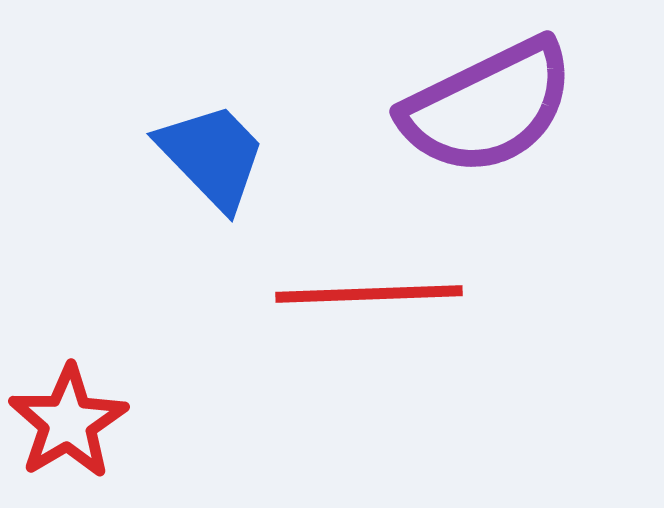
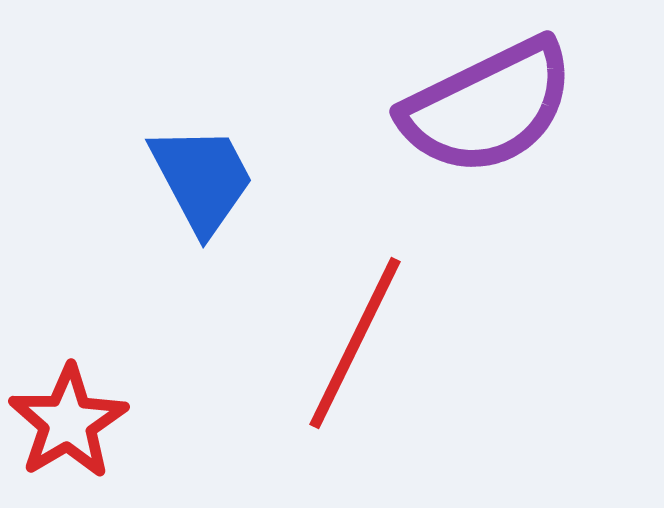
blue trapezoid: moved 10 px left, 23 px down; rotated 16 degrees clockwise
red line: moved 14 px left, 49 px down; rotated 62 degrees counterclockwise
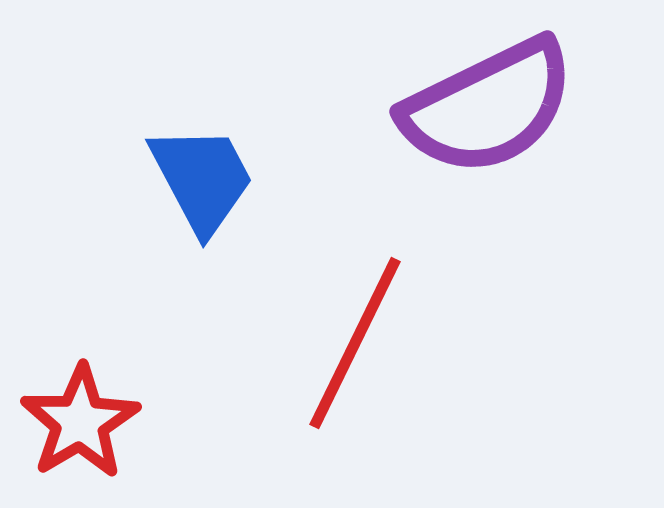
red star: moved 12 px right
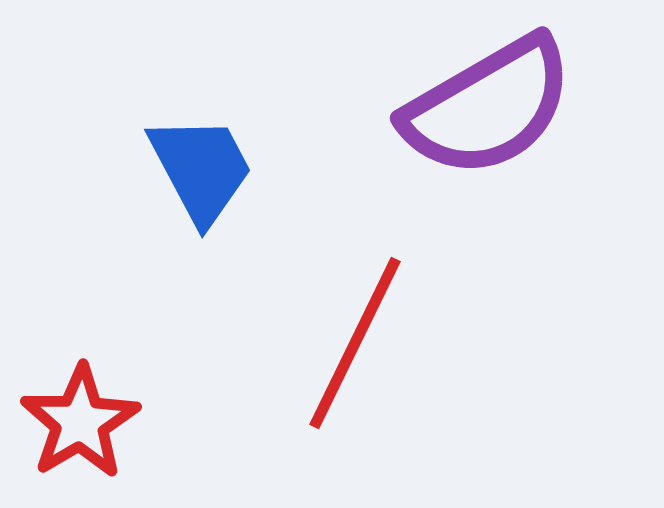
purple semicircle: rotated 4 degrees counterclockwise
blue trapezoid: moved 1 px left, 10 px up
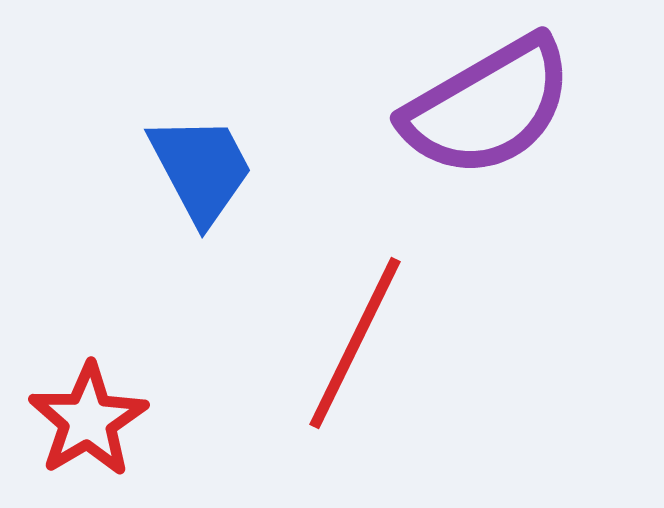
red star: moved 8 px right, 2 px up
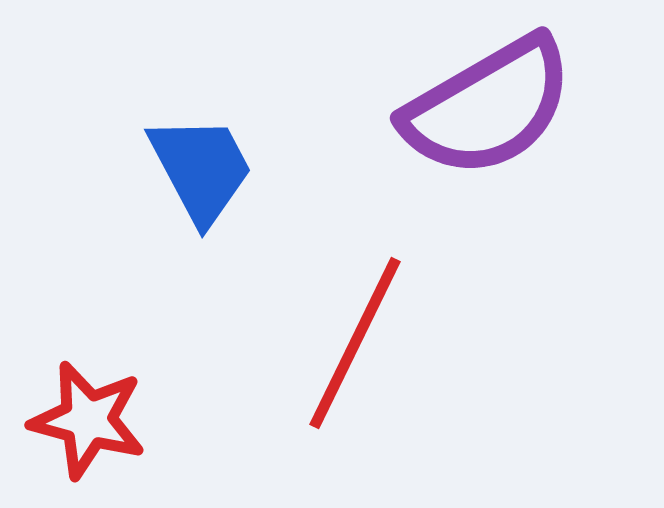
red star: rotated 26 degrees counterclockwise
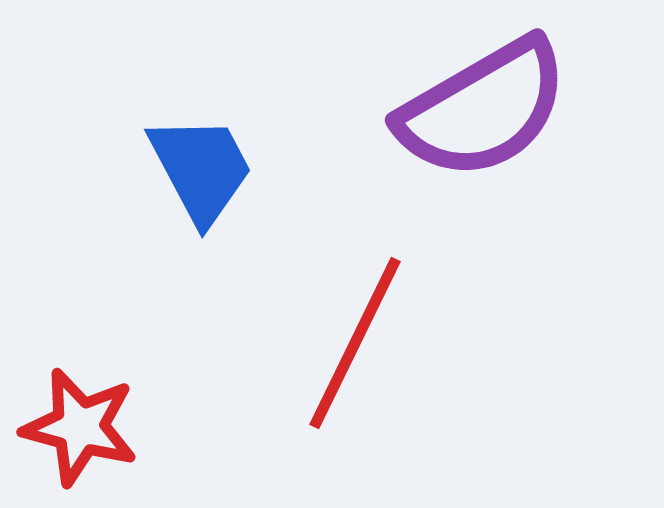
purple semicircle: moved 5 px left, 2 px down
red star: moved 8 px left, 7 px down
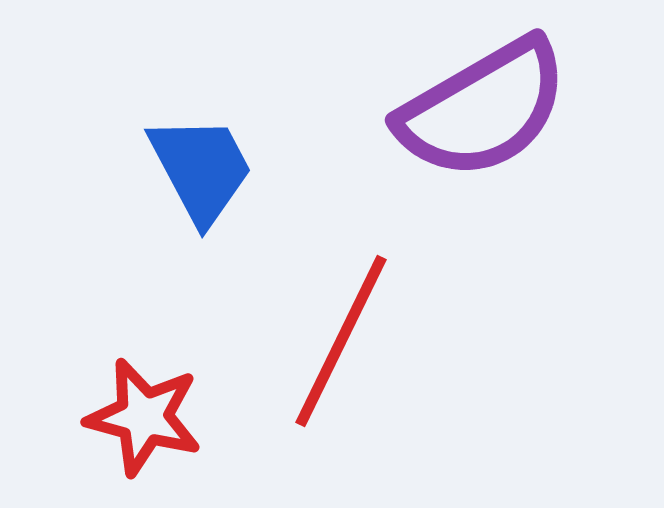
red line: moved 14 px left, 2 px up
red star: moved 64 px right, 10 px up
